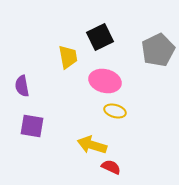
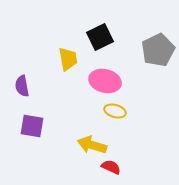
yellow trapezoid: moved 2 px down
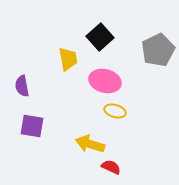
black square: rotated 16 degrees counterclockwise
yellow arrow: moved 2 px left, 1 px up
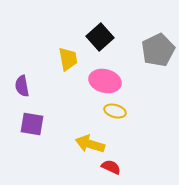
purple square: moved 2 px up
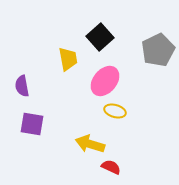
pink ellipse: rotated 64 degrees counterclockwise
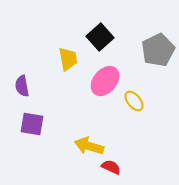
yellow ellipse: moved 19 px right, 10 px up; rotated 35 degrees clockwise
yellow arrow: moved 1 px left, 2 px down
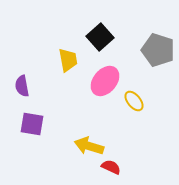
gray pentagon: rotated 28 degrees counterclockwise
yellow trapezoid: moved 1 px down
